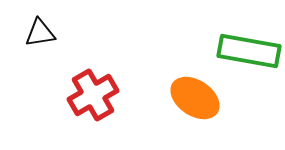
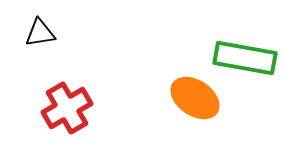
green rectangle: moved 4 px left, 7 px down
red cross: moved 26 px left, 13 px down
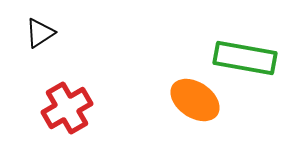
black triangle: rotated 24 degrees counterclockwise
orange ellipse: moved 2 px down
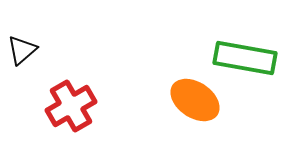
black triangle: moved 18 px left, 17 px down; rotated 8 degrees counterclockwise
red cross: moved 4 px right, 2 px up
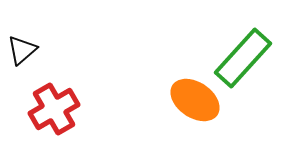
green rectangle: moved 2 px left; rotated 58 degrees counterclockwise
red cross: moved 17 px left, 3 px down
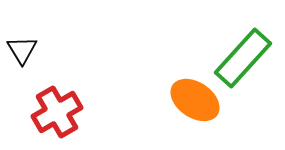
black triangle: rotated 20 degrees counterclockwise
red cross: moved 3 px right, 3 px down
